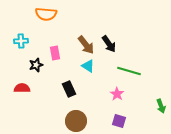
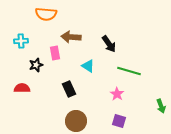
brown arrow: moved 15 px left, 8 px up; rotated 132 degrees clockwise
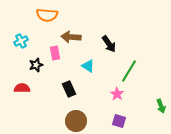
orange semicircle: moved 1 px right, 1 px down
cyan cross: rotated 24 degrees counterclockwise
green line: rotated 75 degrees counterclockwise
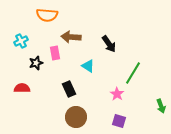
black star: moved 2 px up
green line: moved 4 px right, 2 px down
brown circle: moved 4 px up
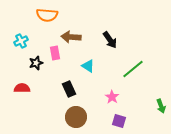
black arrow: moved 1 px right, 4 px up
green line: moved 4 px up; rotated 20 degrees clockwise
pink star: moved 5 px left, 3 px down
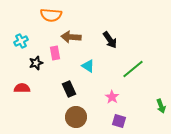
orange semicircle: moved 4 px right
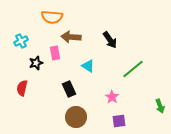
orange semicircle: moved 1 px right, 2 px down
red semicircle: rotated 77 degrees counterclockwise
green arrow: moved 1 px left
purple square: rotated 24 degrees counterclockwise
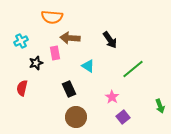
brown arrow: moved 1 px left, 1 px down
purple square: moved 4 px right, 4 px up; rotated 32 degrees counterclockwise
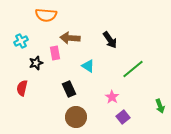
orange semicircle: moved 6 px left, 2 px up
